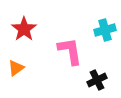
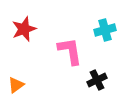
red star: rotated 15 degrees clockwise
orange triangle: moved 17 px down
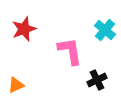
cyan cross: rotated 35 degrees counterclockwise
orange triangle: rotated 12 degrees clockwise
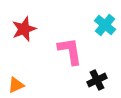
cyan cross: moved 5 px up
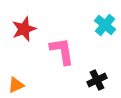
pink L-shape: moved 8 px left
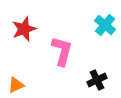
pink L-shape: rotated 24 degrees clockwise
